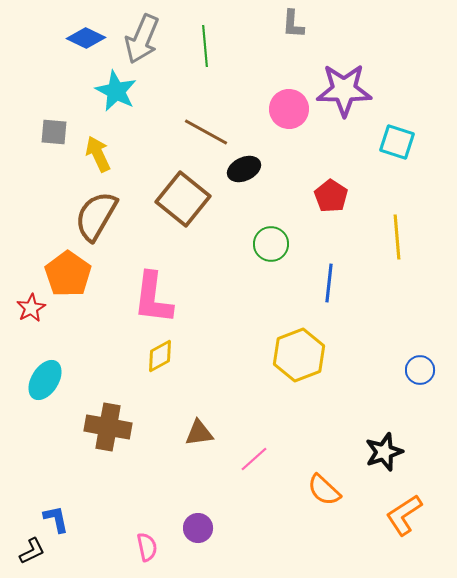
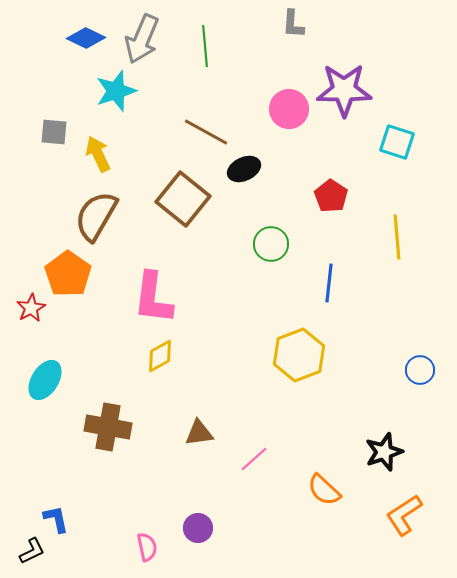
cyan star: rotated 27 degrees clockwise
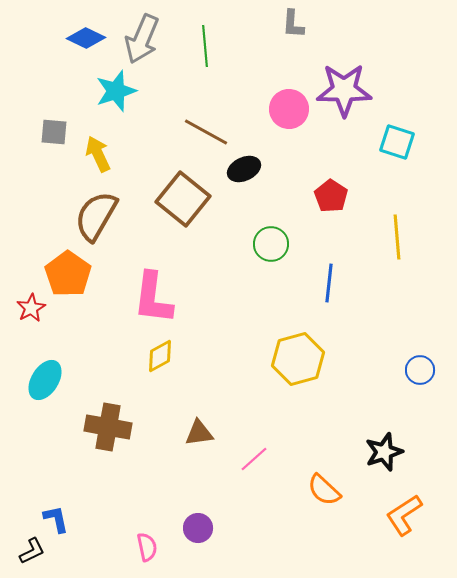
yellow hexagon: moved 1 px left, 4 px down; rotated 6 degrees clockwise
